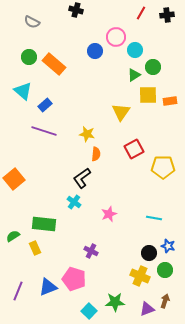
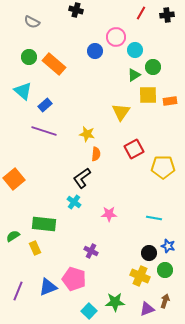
pink star at (109, 214): rotated 21 degrees clockwise
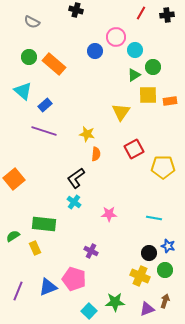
black L-shape at (82, 178): moved 6 px left
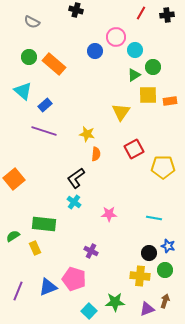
yellow cross at (140, 276): rotated 18 degrees counterclockwise
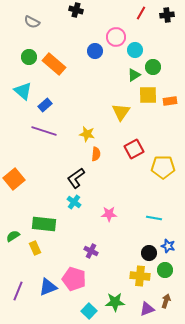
brown arrow at (165, 301): moved 1 px right
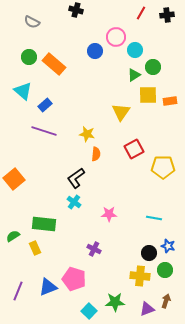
purple cross at (91, 251): moved 3 px right, 2 px up
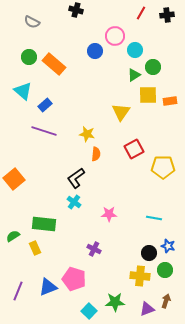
pink circle at (116, 37): moved 1 px left, 1 px up
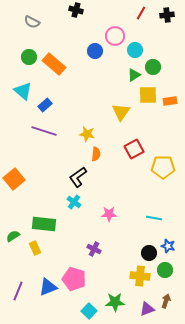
black L-shape at (76, 178): moved 2 px right, 1 px up
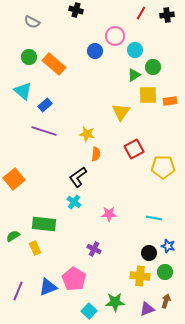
green circle at (165, 270): moved 2 px down
pink pentagon at (74, 279): rotated 15 degrees clockwise
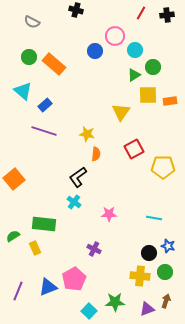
pink pentagon at (74, 279): rotated 10 degrees clockwise
